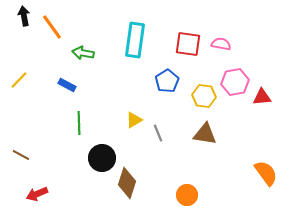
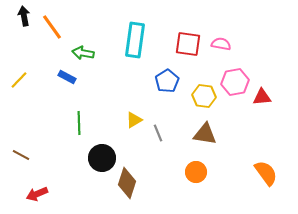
blue rectangle: moved 8 px up
orange circle: moved 9 px right, 23 px up
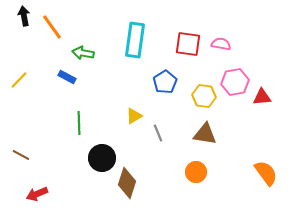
blue pentagon: moved 2 px left, 1 px down
yellow triangle: moved 4 px up
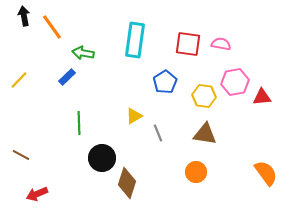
blue rectangle: rotated 72 degrees counterclockwise
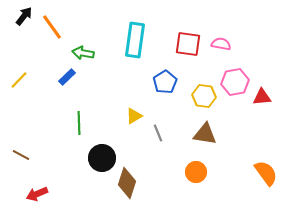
black arrow: rotated 48 degrees clockwise
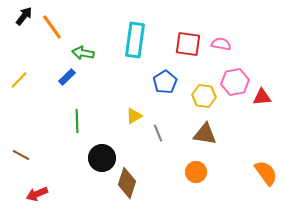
green line: moved 2 px left, 2 px up
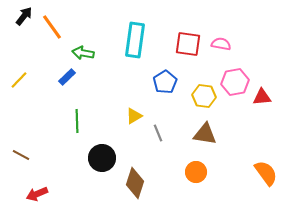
brown diamond: moved 8 px right
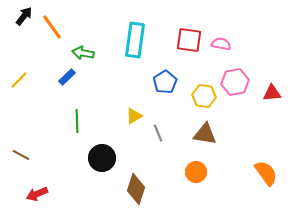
red square: moved 1 px right, 4 px up
red triangle: moved 10 px right, 4 px up
brown diamond: moved 1 px right, 6 px down
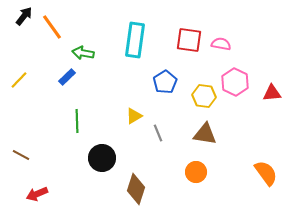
pink hexagon: rotated 24 degrees counterclockwise
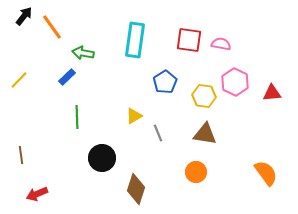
green line: moved 4 px up
brown line: rotated 54 degrees clockwise
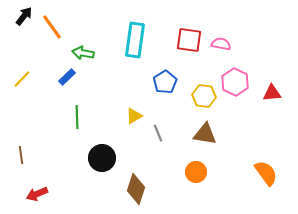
yellow line: moved 3 px right, 1 px up
